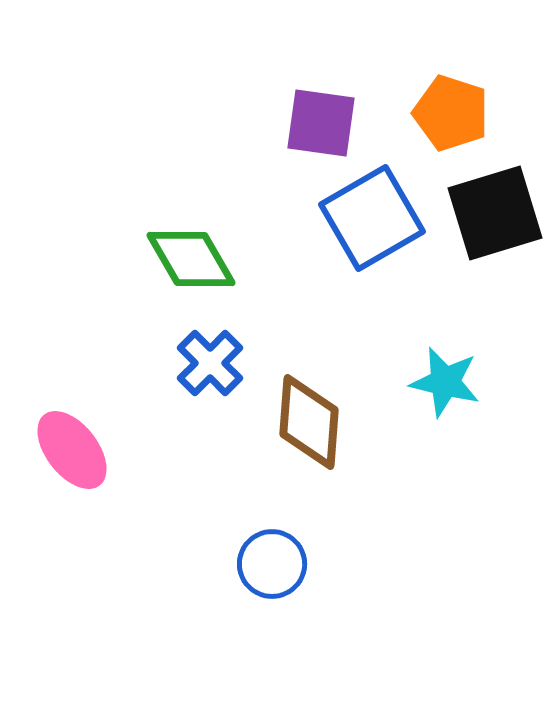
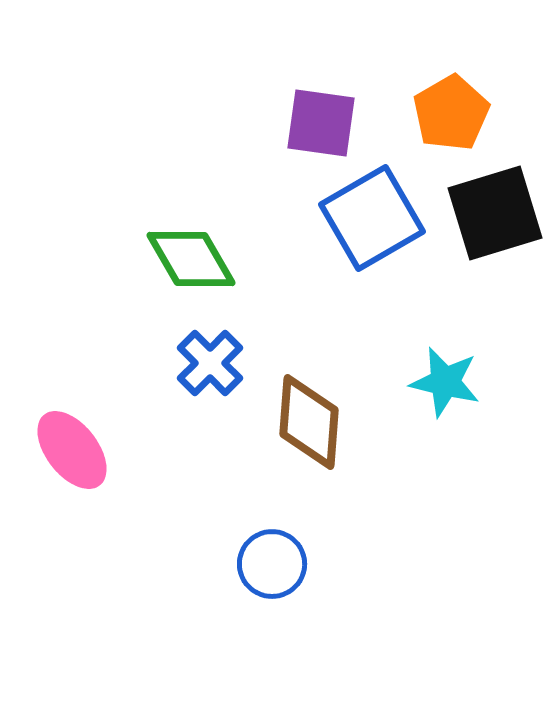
orange pentagon: rotated 24 degrees clockwise
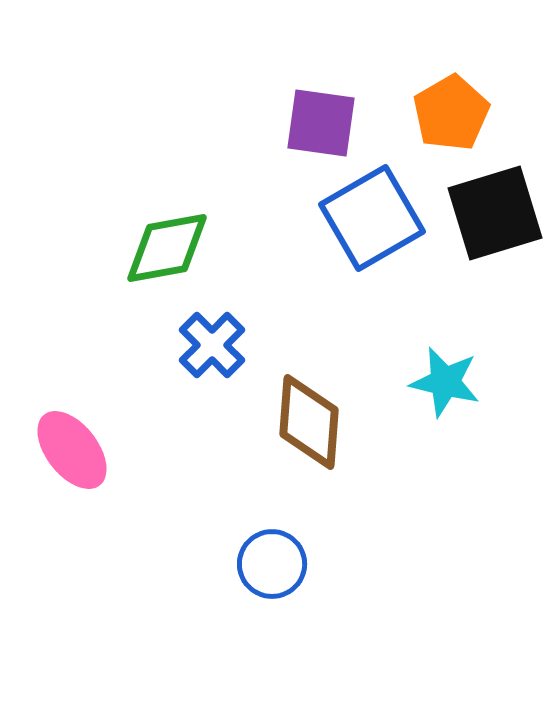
green diamond: moved 24 px left, 11 px up; rotated 70 degrees counterclockwise
blue cross: moved 2 px right, 18 px up
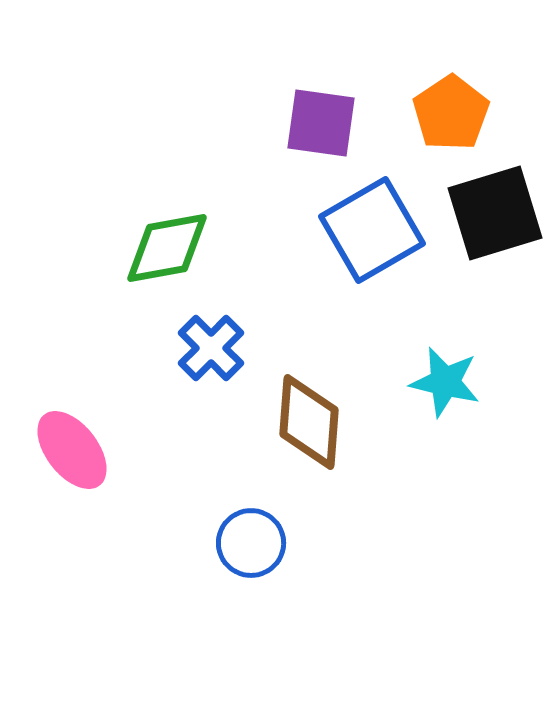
orange pentagon: rotated 4 degrees counterclockwise
blue square: moved 12 px down
blue cross: moved 1 px left, 3 px down
blue circle: moved 21 px left, 21 px up
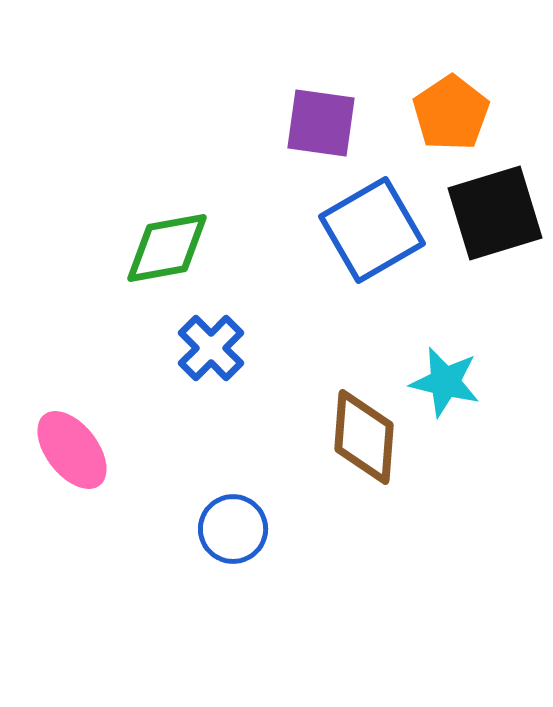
brown diamond: moved 55 px right, 15 px down
blue circle: moved 18 px left, 14 px up
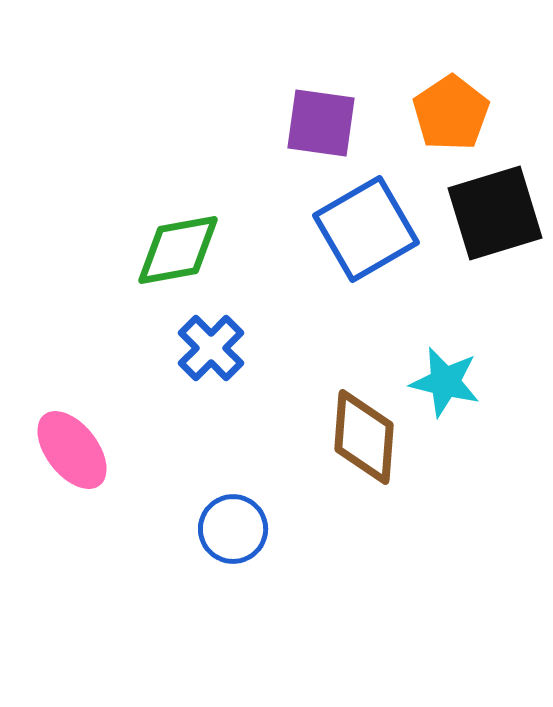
blue square: moved 6 px left, 1 px up
green diamond: moved 11 px right, 2 px down
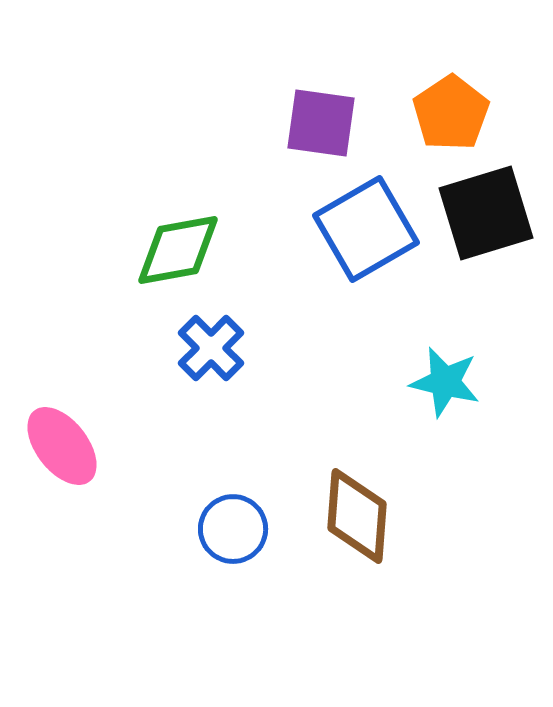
black square: moved 9 px left
brown diamond: moved 7 px left, 79 px down
pink ellipse: moved 10 px left, 4 px up
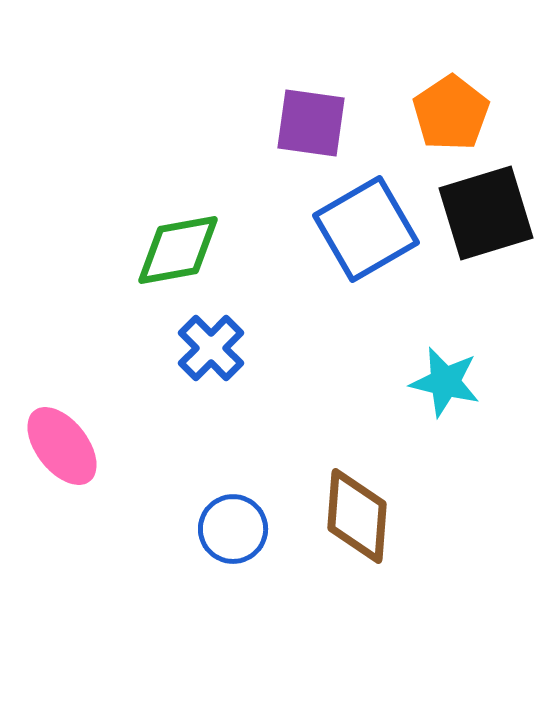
purple square: moved 10 px left
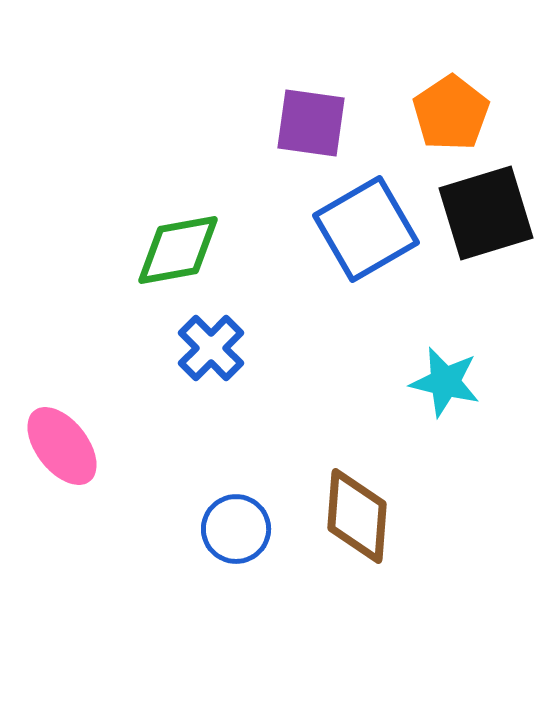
blue circle: moved 3 px right
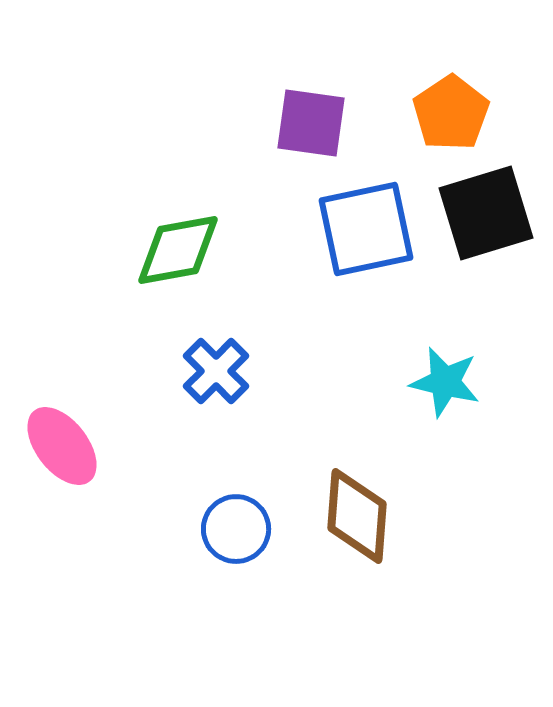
blue square: rotated 18 degrees clockwise
blue cross: moved 5 px right, 23 px down
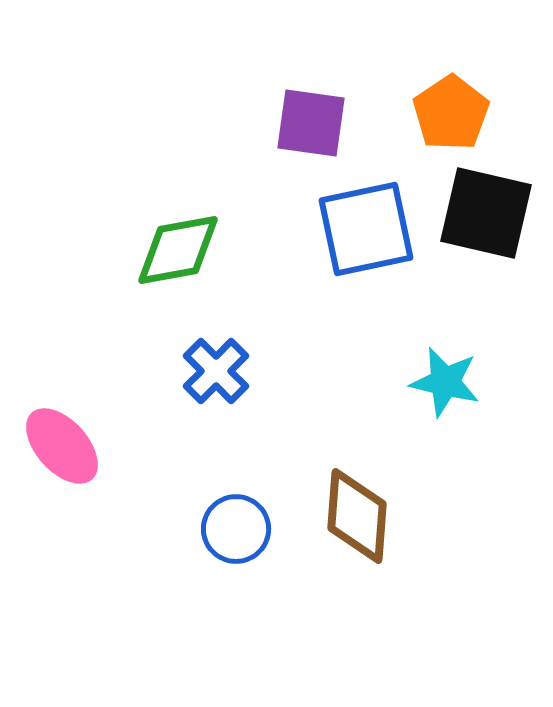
black square: rotated 30 degrees clockwise
pink ellipse: rotated 4 degrees counterclockwise
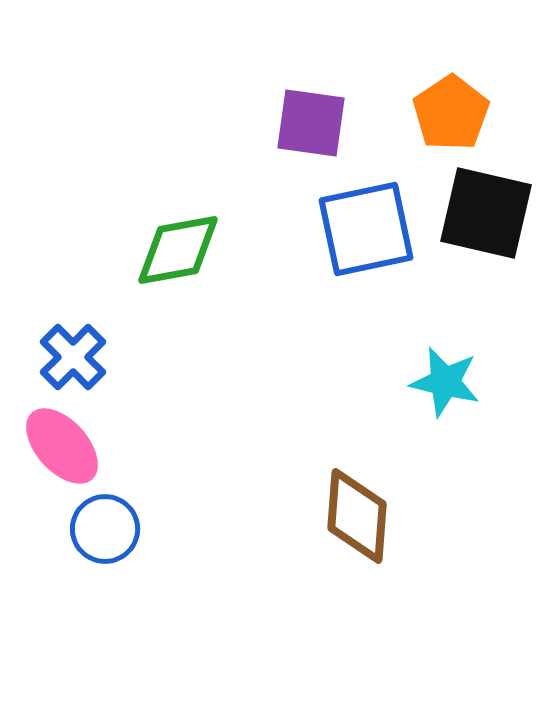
blue cross: moved 143 px left, 14 px up
blue circle: moved 131 px left
